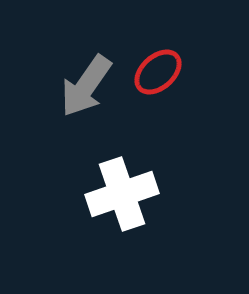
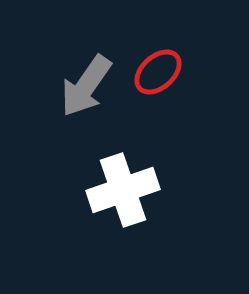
white cross: moved 1 px right, 4 px up
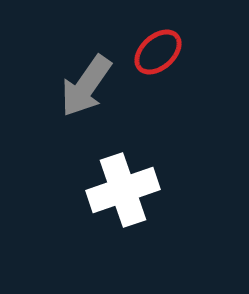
red ellipse: moved 20 px up
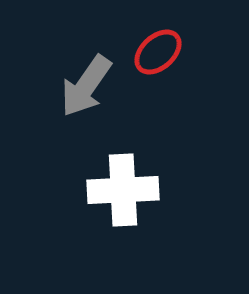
white cross: rotated 16 degrees clockwise
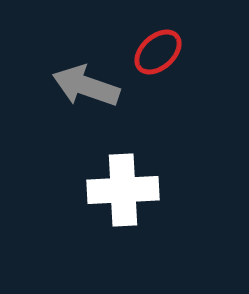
gray arrow: rotated 74 degrees clockwise
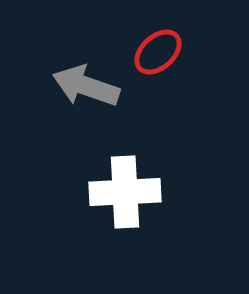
white cross: moved 2 px right, 2 px down
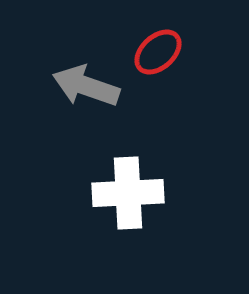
white cross: moved 3 px right, 1 px down
